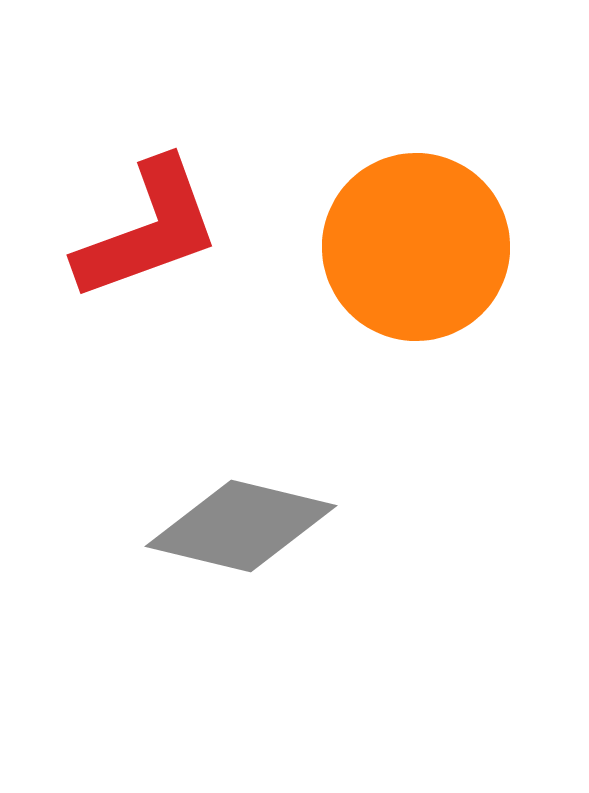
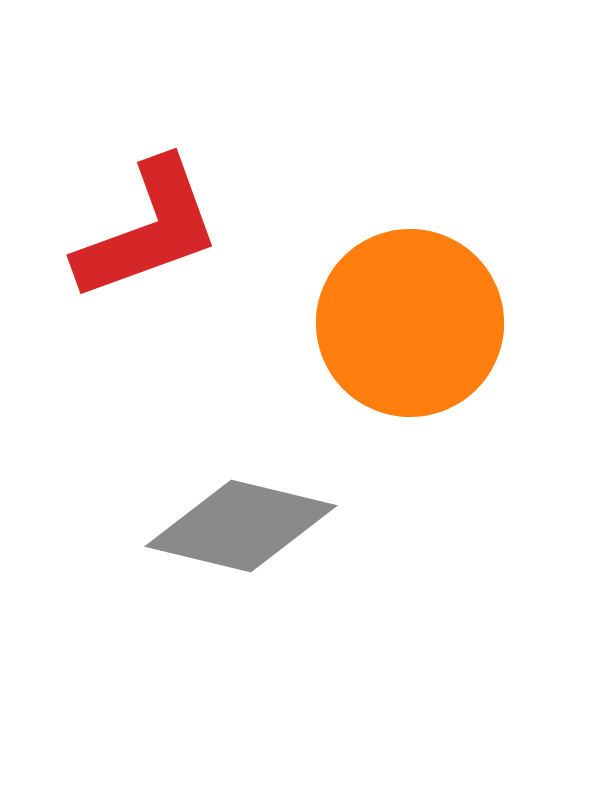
orange circle: moved 6 px left, 76 px down
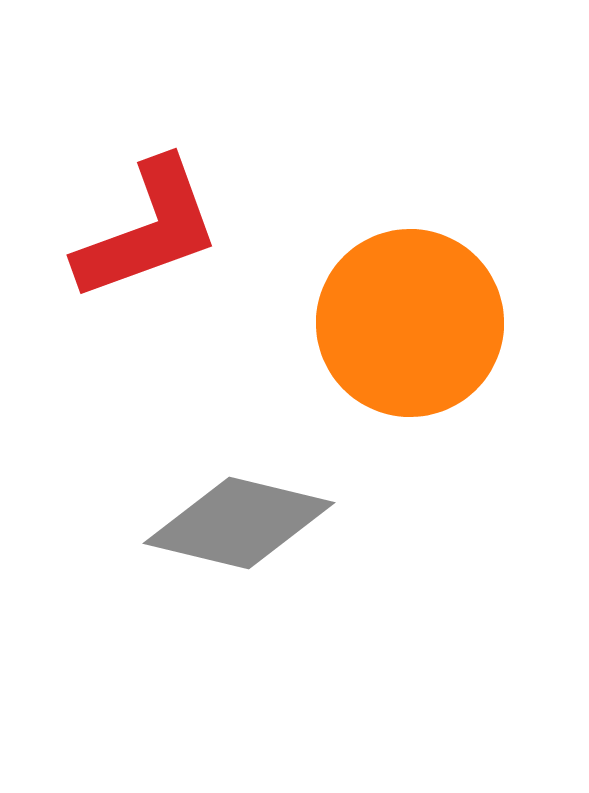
gray diamond: moved 2 px left, 3 px up
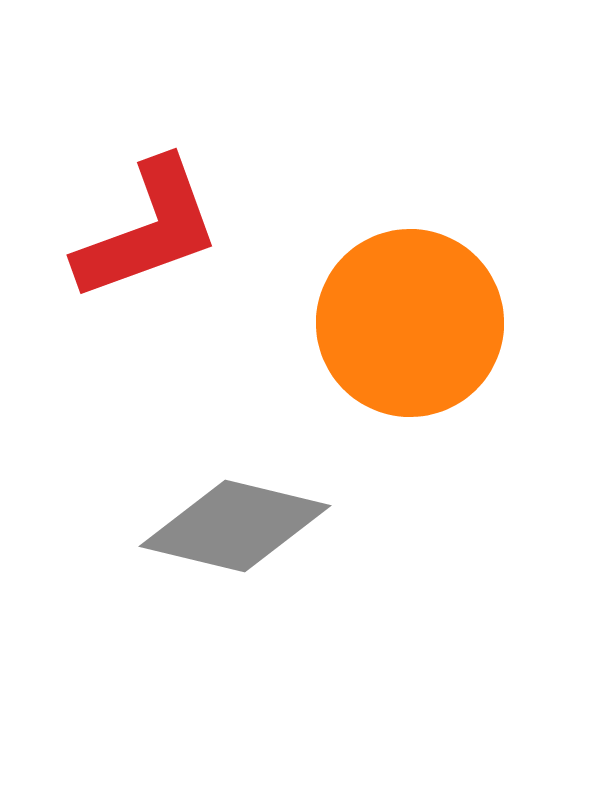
gray diamond: moved 4 px left, 3 px down
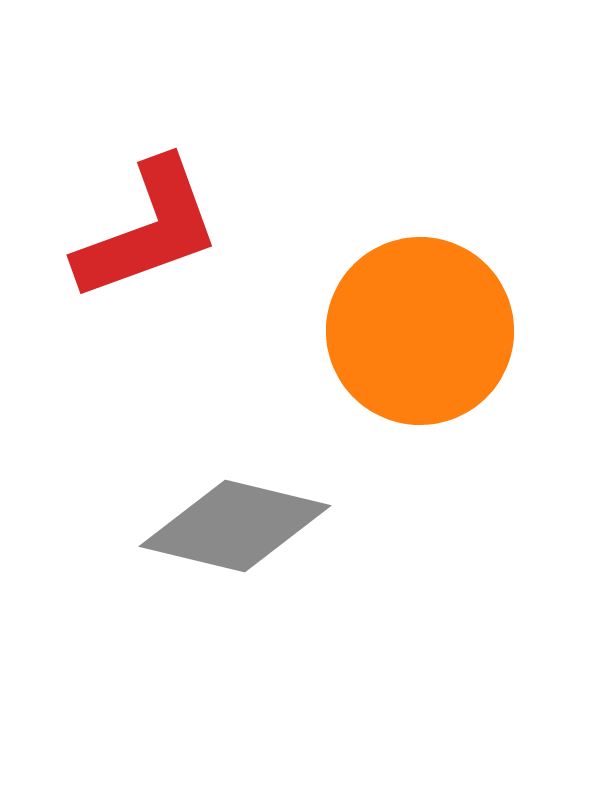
orange circle: moved 10 px right, 8 px down
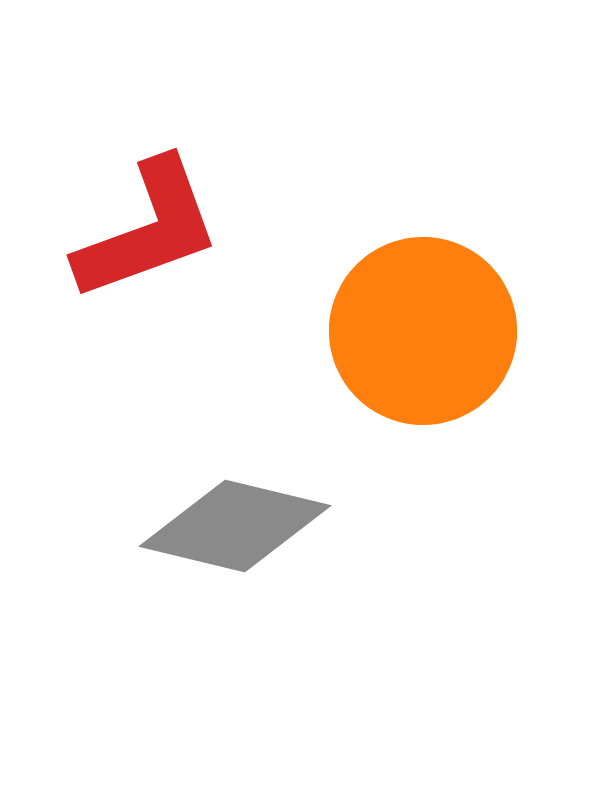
orange circle: moved 3 px right
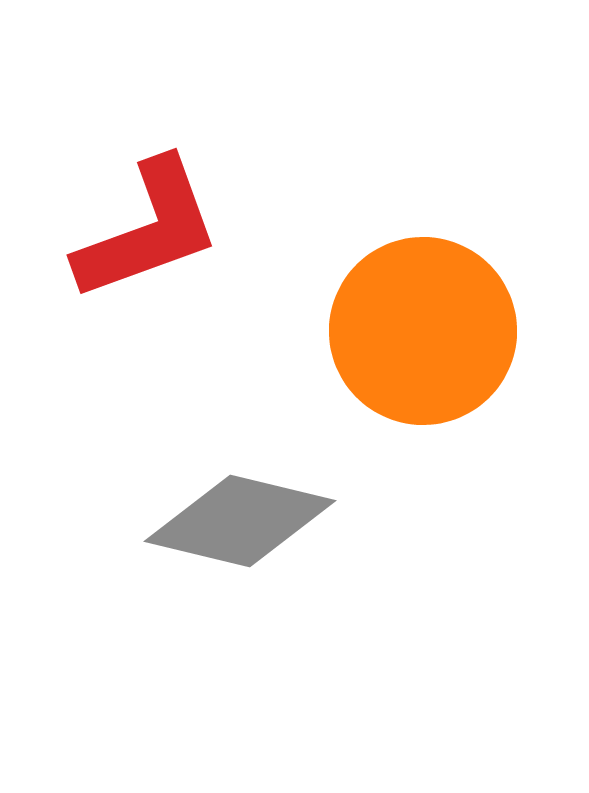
gray diamond: moved 5 px right, 5 px up
